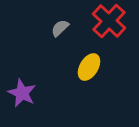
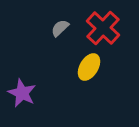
red cross: moved 6 px left, 7 px down
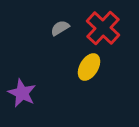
gray semicircle: rotated 12 degrees clockwise
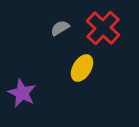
yellow ellipse: moved 7 px left, 1 px down
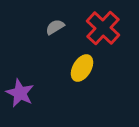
gray semicircle: moved 5 px left, 1 px up
purple star: moved 2 px left
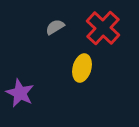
yellow ellipse: rotated 16 degrees counterclockwise
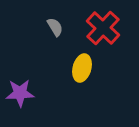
gray semicircle: rotated 90 degrees clockwise
purple star: rotated 28 degrees counterclockwise
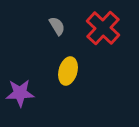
gray semicircle: moved 2 px right, 1 px up
yellow ellipse: moved 14 px left, 3 px down
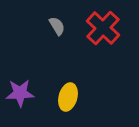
yellow ellipse: moved 26 px down
